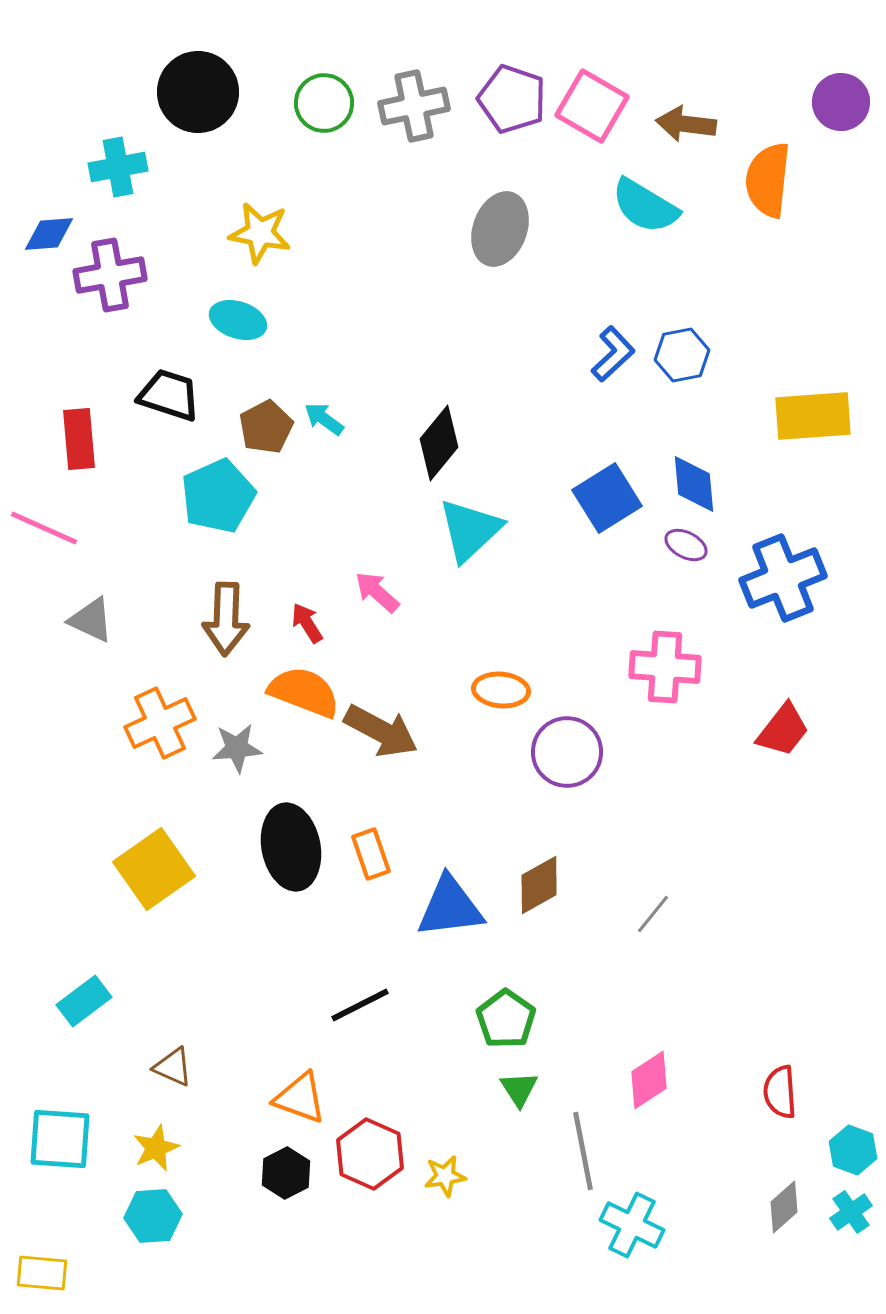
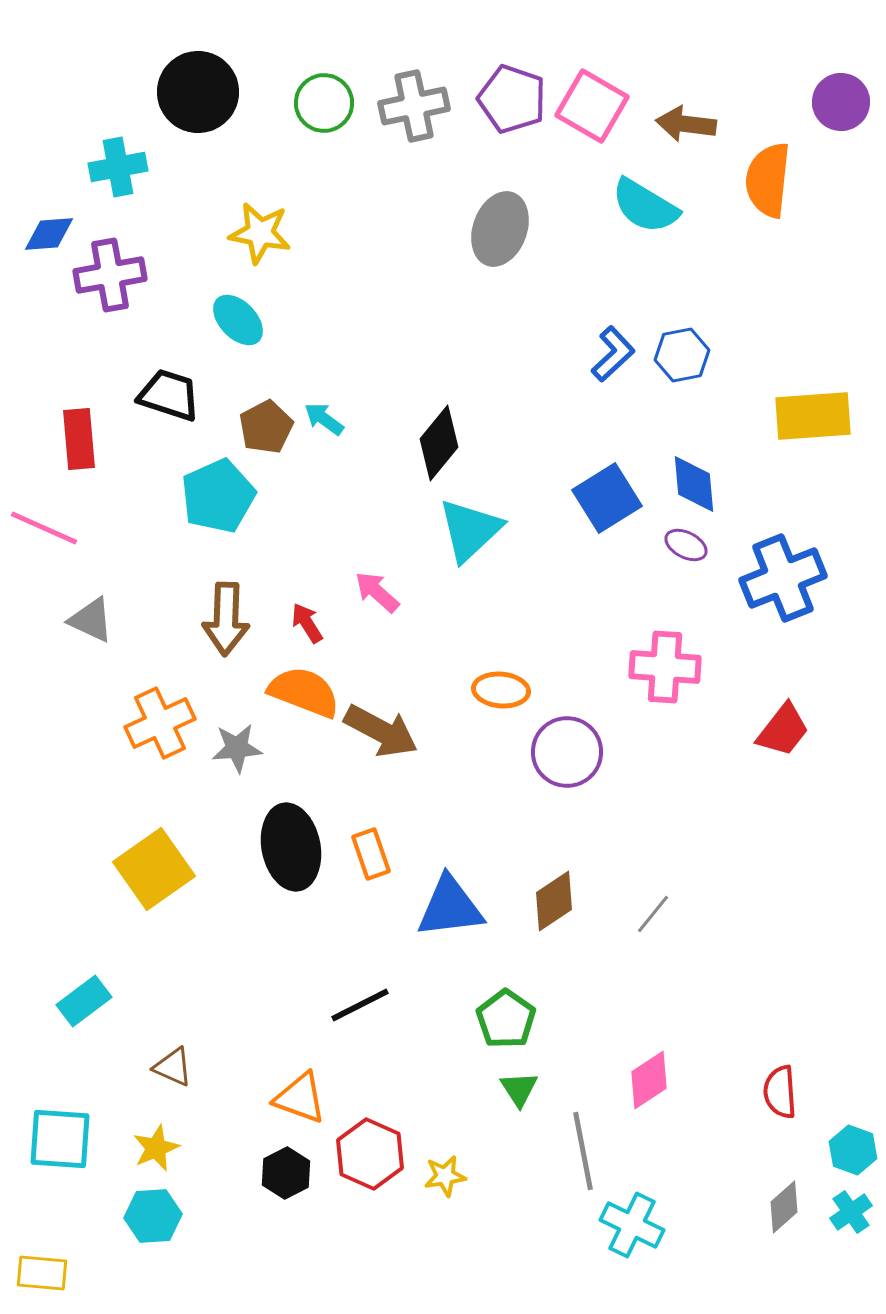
cyan ellipse at (238, 320): rotated 28 degrees clockwise
brown diamond at (539, 885): moved 15 px right, 16 px down; rotated 4 degrees counterclockwise
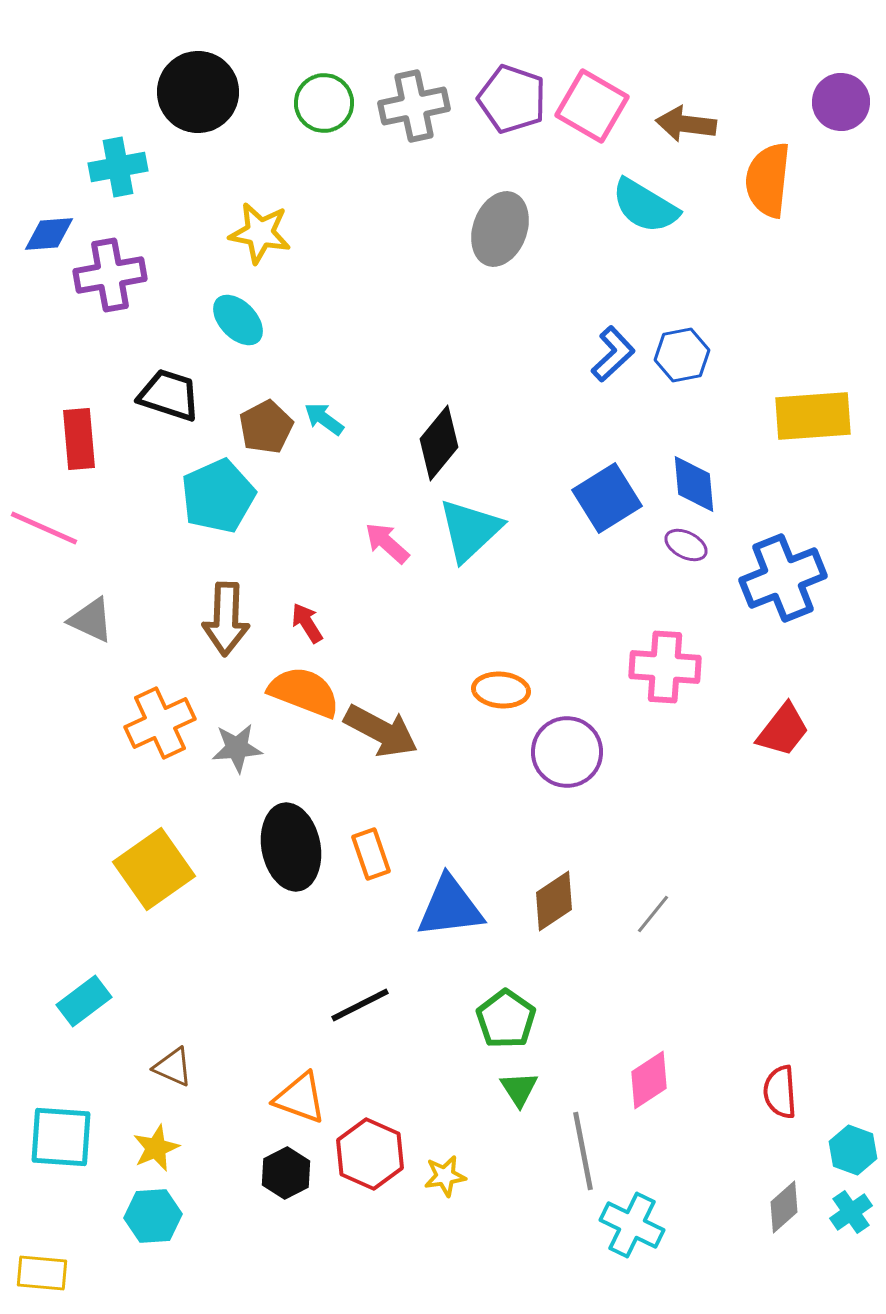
pink arrow at (377, 592): moved 10 px right, 49 px up
cyan square at (60, 1139): moved 1 px right, 2 px up
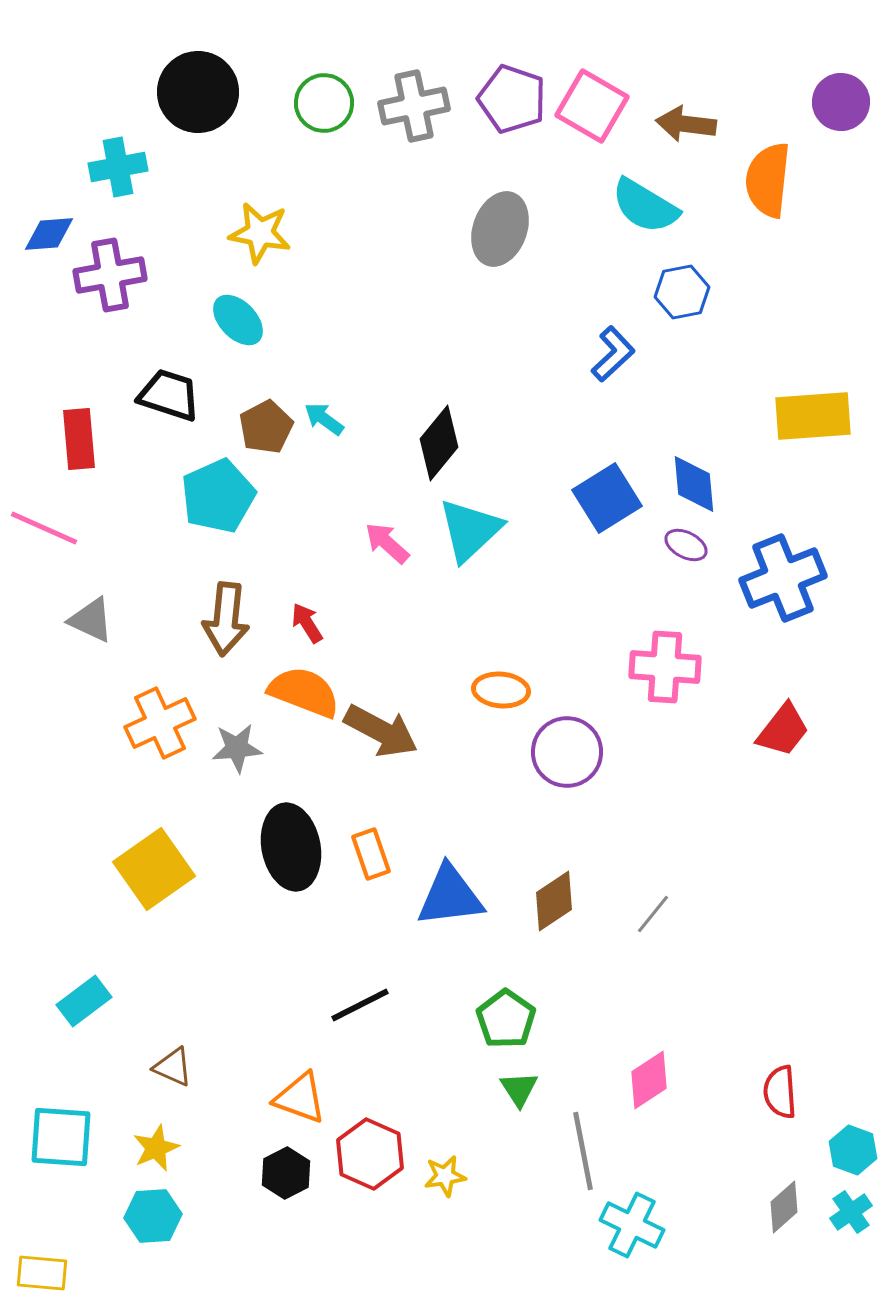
blue hexagon at (682, 355): moved 63 px up
brown arrow at (226, 619): rotated 4 degrees clockwise
blue triangle at (450, 907): moved 11 px up
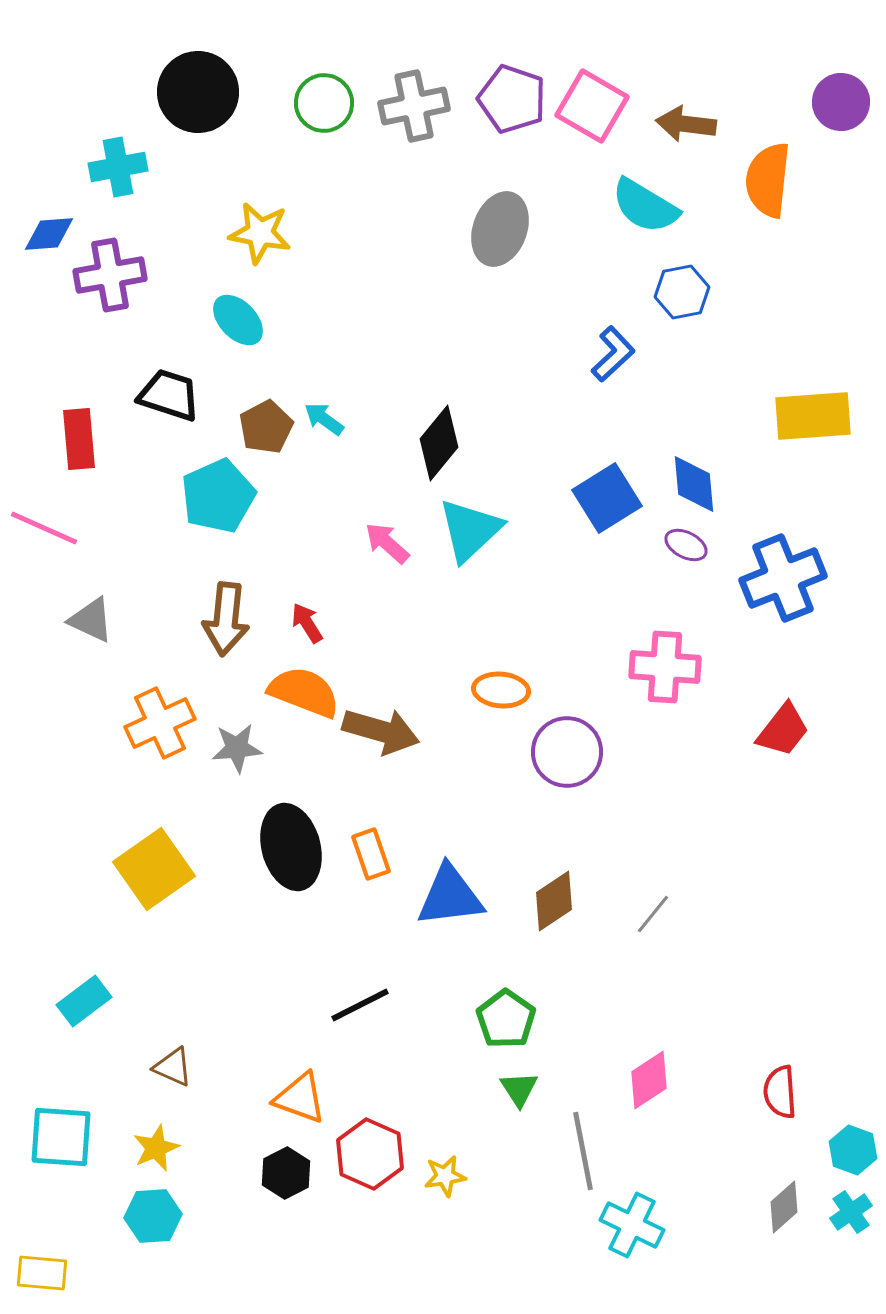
brown arrow at (381, 731): rotated 12 degrees counterclockwise
black ellipse at (291, 847): rotated 4 degrees counterclockwise
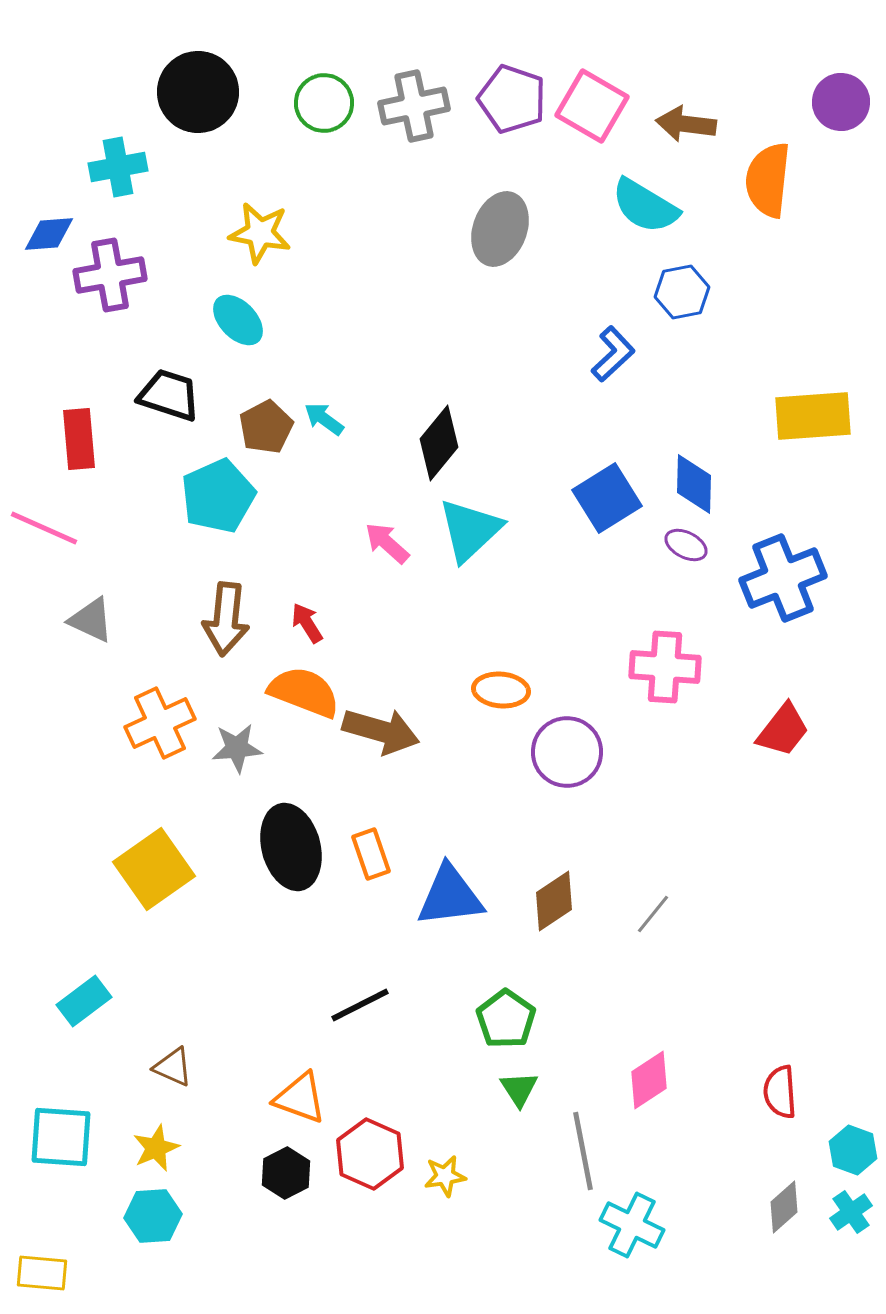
blue diamond at (694, 484): rotated 6 degrees clockwise
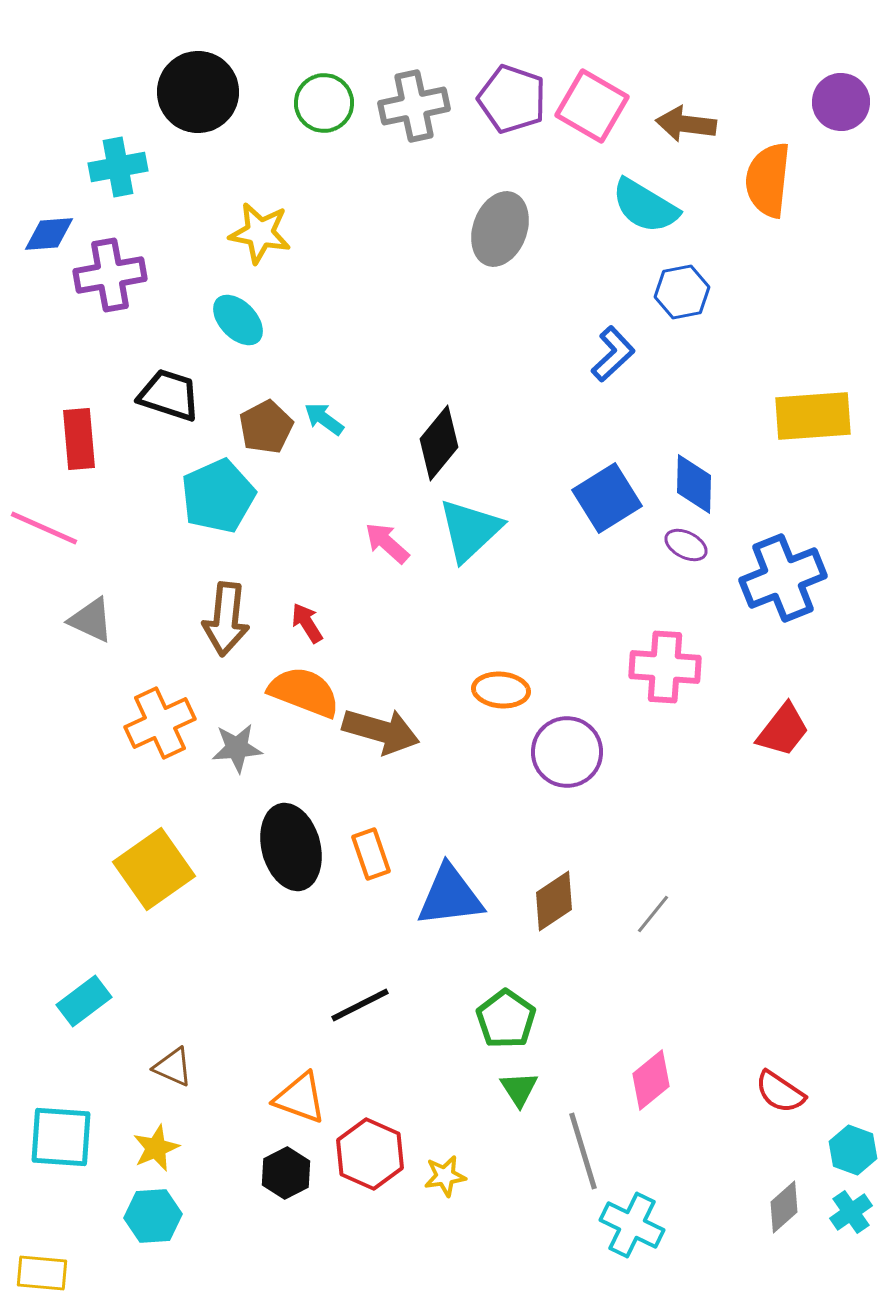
pink diamond at (649, 1080): moved 2 px right; rotated 6 degrees counterclockwise
red semicircle at (780, 1092): rotated 52 degrees counterclockwise
gray line at (583, 1151): rotated 6 degrees counterclockwise
